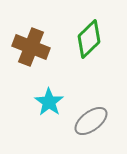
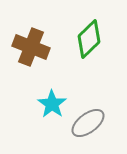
cyan star: moved 3 px right, 2 px down
gray ellipse: moved 3 px left, 2 px down
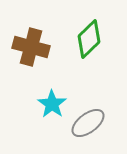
brown cross: rotated 6 degrees counterclockwise
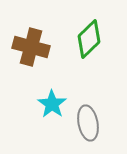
gray ellipse: rotated 64 degrees counterclockwise
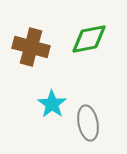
green diamond: rotated 33 degrees clockwise
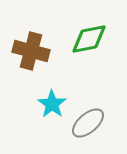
brown cross: moved 4 px down
gray ellipse: rotated 60 degrees clockwise
